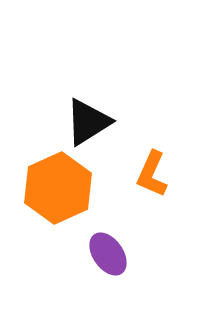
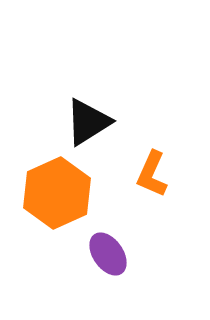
orange hexagon: moved 1 px left, 5 px down
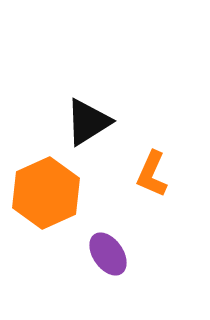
orange hexagon: moved 11 px left
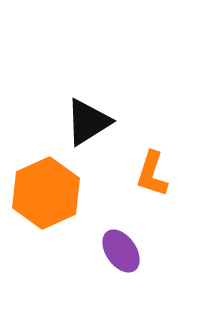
orange L-shape: rotated 6 degrees counterclockwise
purple ellipse: moved 13 px right, 3 px up
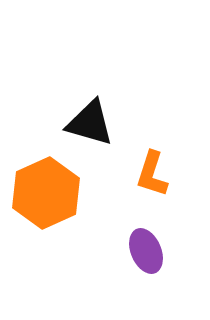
black triangle: moved 2 px right, 1 px down; rotated 48 degrees clockwise
purple ellipse: moved 25 px right; rotated 12 degrees clockwise
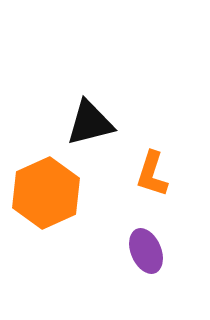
black triangle: rotated 30 degrees counterclockwise
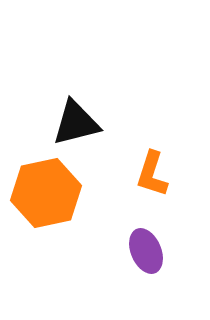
black triangle: moved 14 px left
orange hexagon: rotated 12 degrees clockwise
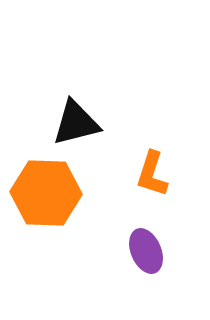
orange hexagon: rotated 14 degrees clockwise
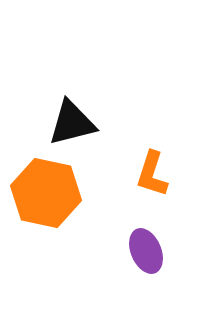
black triangle: moved 4 px left
orange hexagon: rotated 10 degrees clockwise
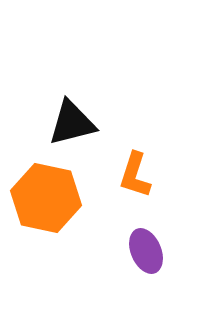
orange L-shape: moved 17 px left, 1 px down
orange hexagon: moved 5 px down
